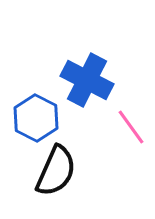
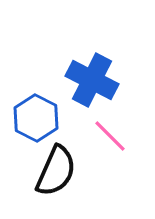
blue cross: moved 5 px right
pink line: moved 21 px left, 9 px down; rotated 9 degrees counterclockwise
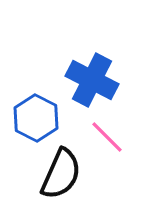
pink line: moved 3 px left, 1 px down
black semicircle: moved 5 px right, 3 px down
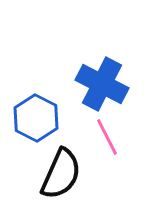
blue cross: moved 10 px right, 4 px down
pink line: rotated 18 degrees clockwise
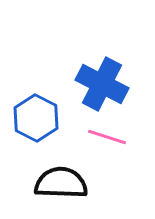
pink line: rotated 45 degrees counterclockwise
black semicircle: moved 9 px down; rotated 112 degrees counterclockwise
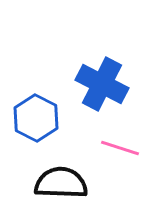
pink line: moved 13 px right, 11 px down
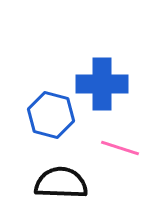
blue cross: rotated 27 degrees counterclockwise
blue hexagon: moved 15 px right, 3 px up; rotated 12 degrees counterclockwise
